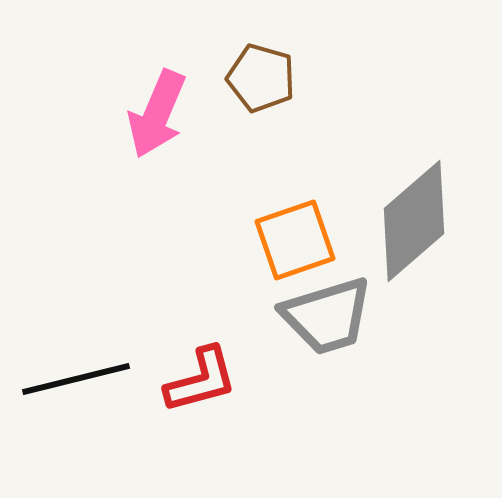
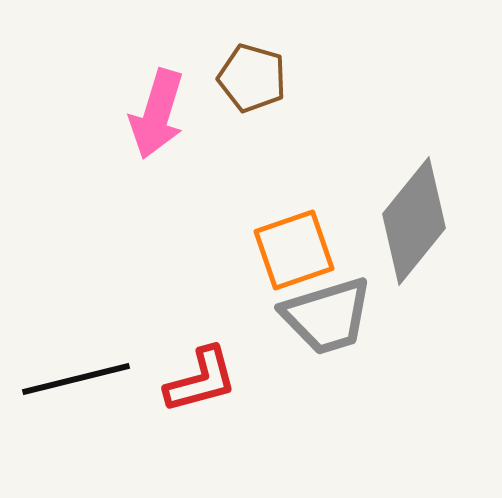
brown pentagon: moved 9 px left
pink arrow: rotated 6 degrees counterclockwise
gray diamond: rotated 10 degrees counterclockwise
orange square: moved 1 px left, 10 px down
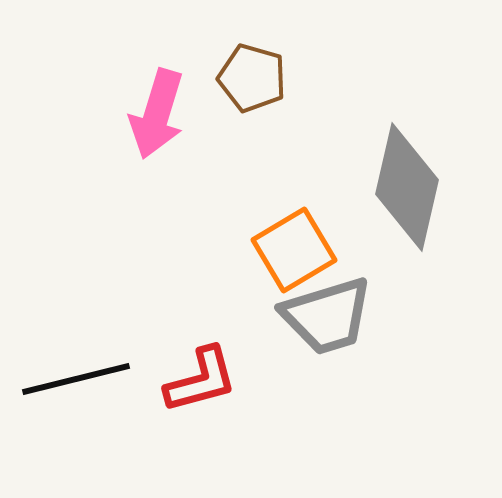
gray diamond: moved 7 px left, 34 px up; rotated 26 degrees counterclockwise
orange square: rotated 12 degrees counterclockwise
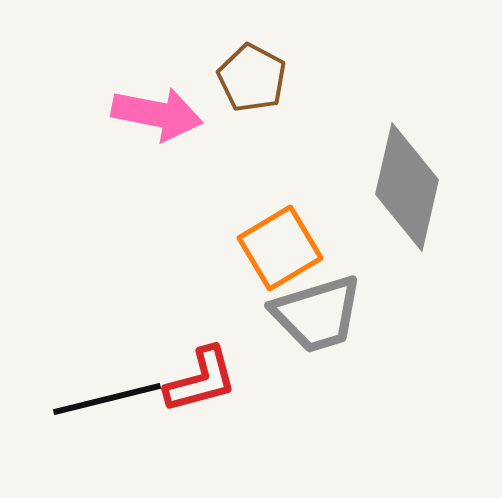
brown pentagon: rotated 12 degrees clockwise
pink arrow: rotated 96 degrees counterclockwise
orange square: moved 14 px left, 2 px up
gray trapezoid: moved 10 px left, 2 px up
black line: moved 31 px right, 20 px down
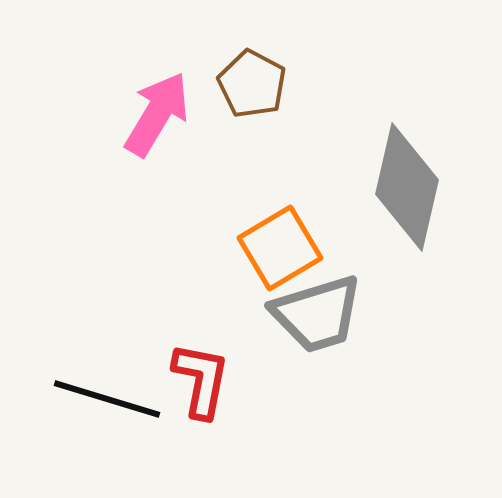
brown pentagon: moved 6 px down
pink arrow: rotated 70 degrees counterclockwise
red L-shape: rotated 64 degrees counterclockwise
black line: rotated 31 degrees clockwise
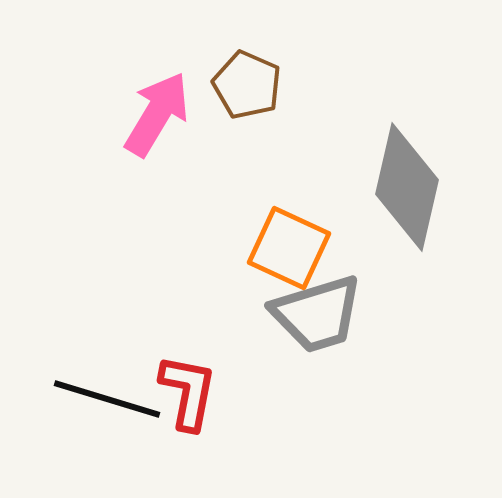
brown pentagon: moved 5 px left, 1 px down; rotated 4 degrees counterclockwise
orange square: moved 9 px right; rotated 34 degrees counterclockwise
red L-shape: moved 13 px left, 12 px down
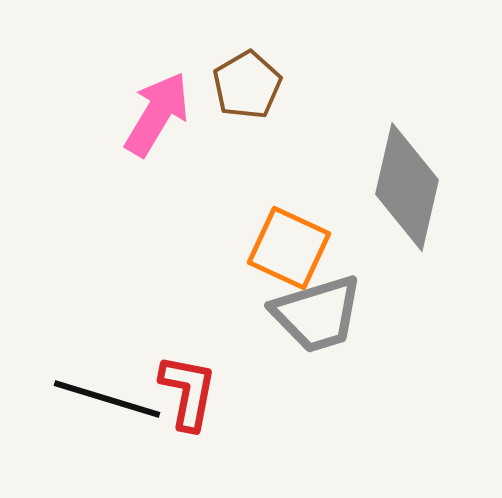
brown pentagon: rotated 18 degrees clockwise
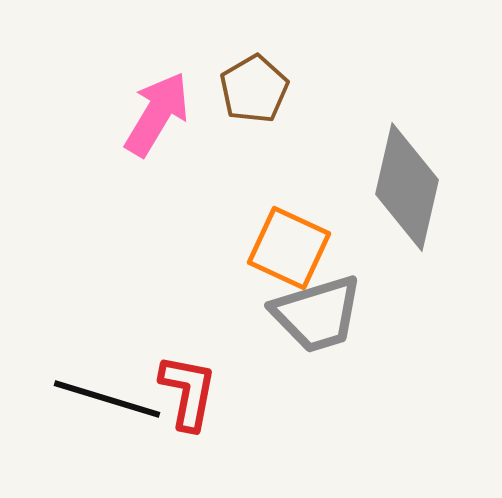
brown pentagon: moved 7 px right, 4 px down
